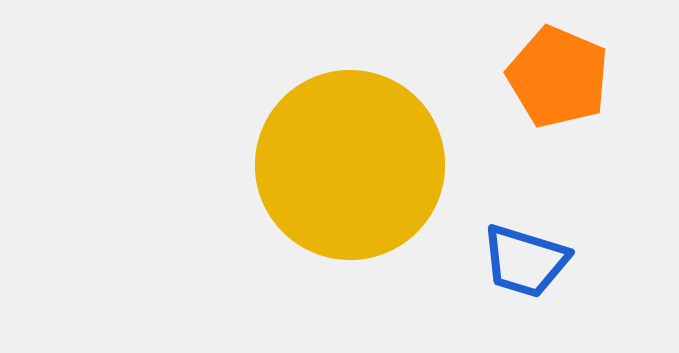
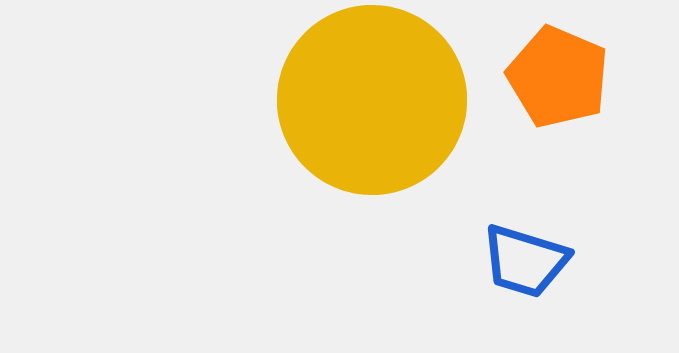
yellow circle: moved 22 px right, 65 px up
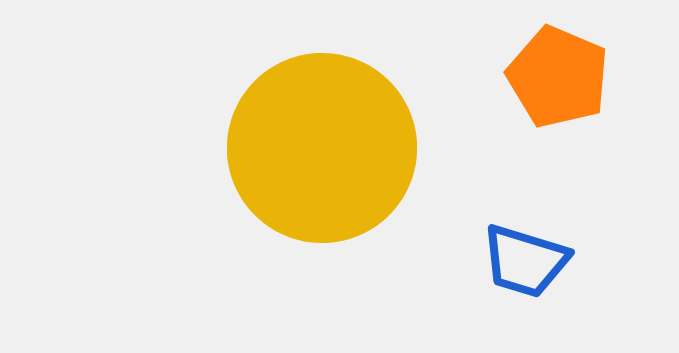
yellow circle: moved 50 px left, 48 px down
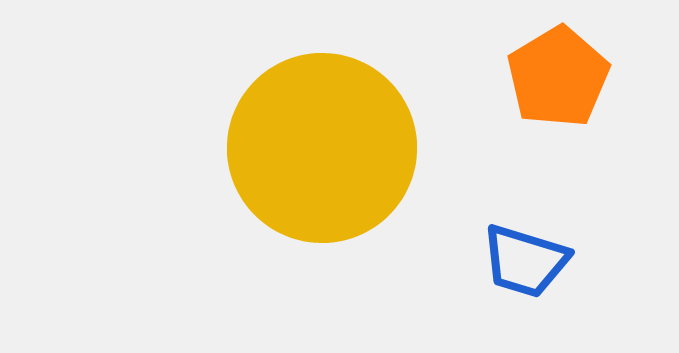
orange pentagon: rotated 18 degrees clockwise
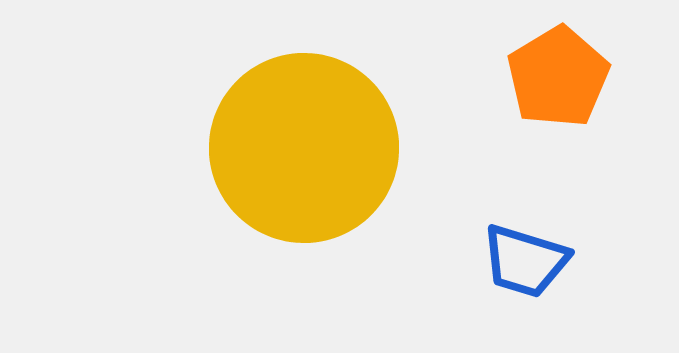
yellow circle: moved 18 px left
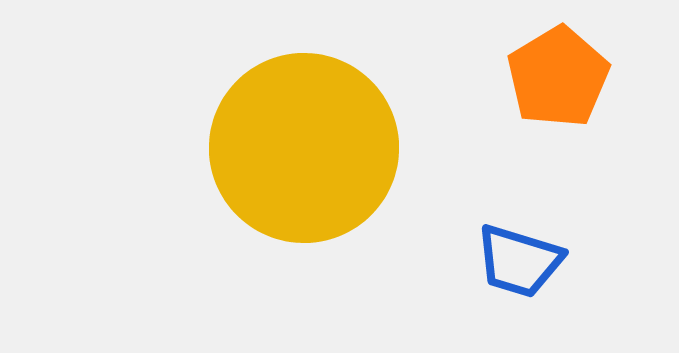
blue trapezoid: moved 6 px left
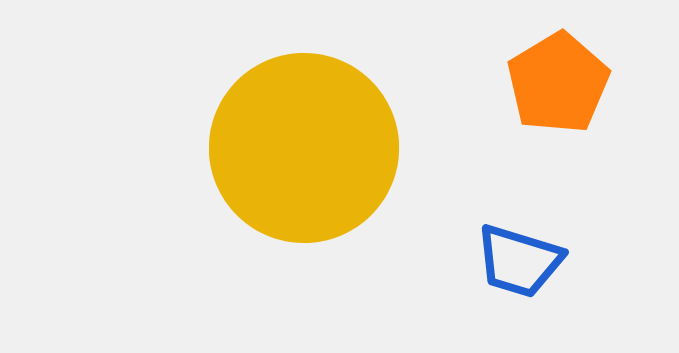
orange pentagon: moved 6 px down
